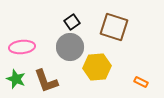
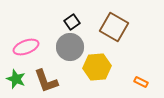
brown square: rotated 12 degrees clockwise
pink ellipse: moved 4 px right; rotated 15 degrees counterclockwise
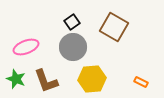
gray circle: moved 3 px right
yellow hexagon: moved 5 px left, 12 px down
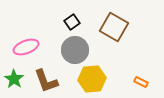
gray circle: moved 2 px right, 3 px down
green star: moved 2 px left; rotated 12 degrees clockwise
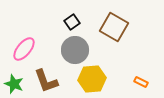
pink ellipse: moved 2 px left, 2 px down; rotated 30 degrees counterclockwise
green star: moved 5 px down; rotated 12 degrees counterclockwise
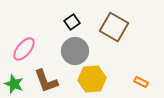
gray circle: moved 1 px down
